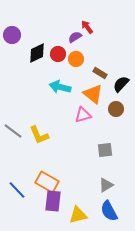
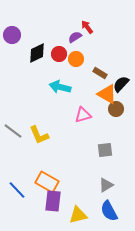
red circle: moved 1 px right
orange triangle: moved 14 px right; rotated 10 degrees counterclockwise
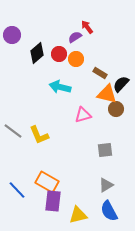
black diamond: rotated 15 degrees counterclockwise
orange triangle: rotated 15 degrees counterclockwise
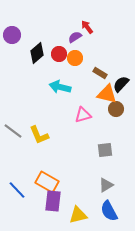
orange circle: moved 1 px left, 1 px up
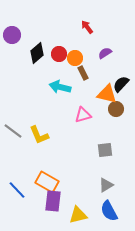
purple semicircle: moved 30 px right, 16 px down
brown rectangle: moved 17 px left; rotated 32 degrees clockwise
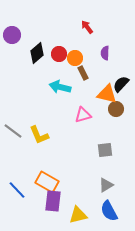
purple semicircle: rotated 56 degrees counterclockwise
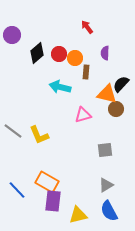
brown rectangle: moved 3 px right, 1 px up; rotated 32 degrees clockwise
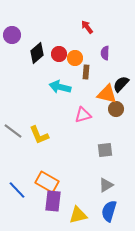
blue semicircle: rotated 45 degrees clockwise
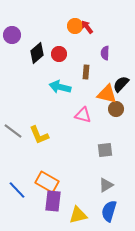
orange circle: moved 32 px up
pink triangle: rotated 30 degrees clockwise
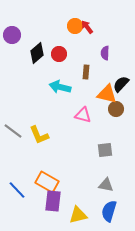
gray triangle: rotated 42 degrees clockwise
